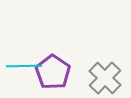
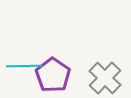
purple pentagon: moved 3 px down
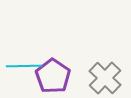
purple pentagon: moved 1 px down
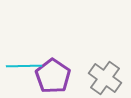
gray cross: rotated 8 degrees counterclockwise
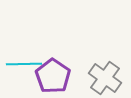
cyan line: moved 2 px up
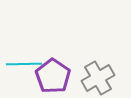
gray cross: moved 7 px left; rotated 24 degrees clockwise
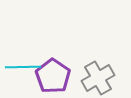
cyan line: moved 1 px left, 3 px down
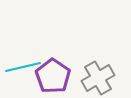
cyan line: rotated 12 degrees counterclockwise
